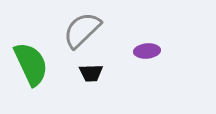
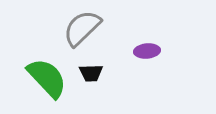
gray semicircle: moved 2 px up
green semicircle: moved 16 px right, 14 px down; rotated 18 degrees counterclockwise
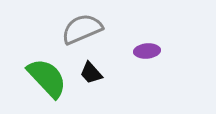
gray semicircle: moved 1 px down; rotated 21 degrees clockwise
black trapezoid: rotated 50 degrees clockwise
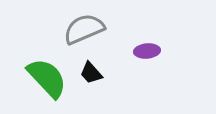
gray semicircle: moved 2 px right
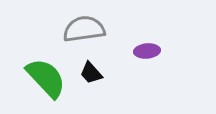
gray semicircle: rotated 15 degrees clockwise
green semicircle: moved 1 px left
